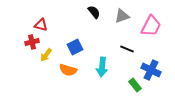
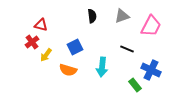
black semicircle: moved 2 px left, 4 px down; rotated 32 degrees clockwise
red cross: rotated 24 degrees counterclockwise
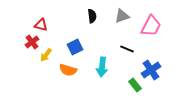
blue cross: rotated 30 degrees clockwise
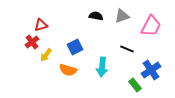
black semicircle: moved 4 px right; rotated 72 degrees counterclockwise
red triangle: rotated 32 degrees counterclockwise
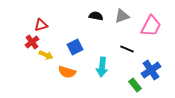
yellow arrow: rotated 104 degrees counterclockwise
orange semicircle: moved 1 px left, 2 px down
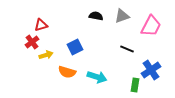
yellow arrow: rotated 40 degrees counterclockwise
cyan arrow: moved 5 px left, 10 px down; rotated 78 degrees counterclockwise
green rectangle: rotated 48 degrees clockwise
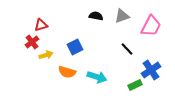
black line: rotated 24 degrees clockwise
green rectangle: rotated 56 degrees clockwise
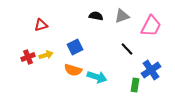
red cross: moved 4 px left, 15 px down; rotated 16 degrees clockwise
orange semicircle: moved 6 px right, 2 px up
green rectangle: rotated 56 degrees counterclockwise
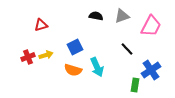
cyan arrow: moved 10 px up; rotated 48 degrees clockwise
